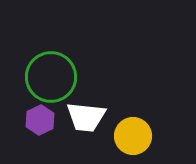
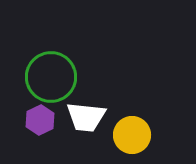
yellow circle: moved 1 px left, 1 px up
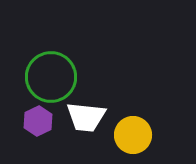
purple hexagon: moved 2 px left, 1 px down
yellow circle: moved 1 px right
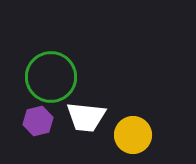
purple hexagon: rotated 12 degrees clockwise
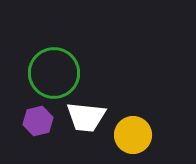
green circle: moved 3 px right, 4 px up
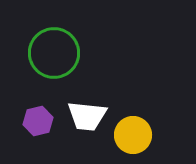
green circle: moved 20 px up
white trapezoid: moved 1 px right, 1 px up
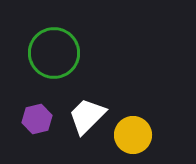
white trapezoid: rotated 129 degrees clockwise
purple hexagon: moved 1 px left, 2 px up
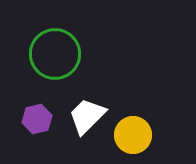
green circle: moved 1 px right, 1 px down
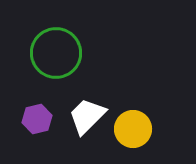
green circle: moved 1 px right, 1 px up
yellow circle: moved 6 px up
